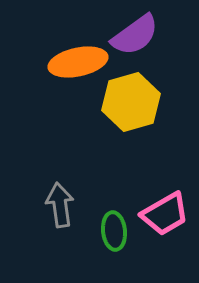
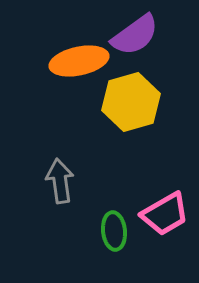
orange ellipse: moved 1 px right, 1 px up
gray arrow: moved 24 px up
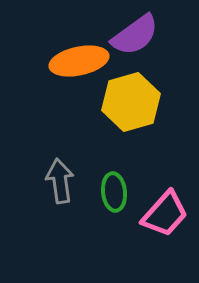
pink trapezoid: rotated 18 degrees counterclockwise
green ellipse: moved 39 px up
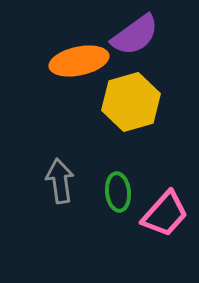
green ellipse: moved 4 px right
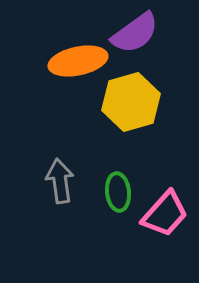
purple semicircle: moved 2 px up
orange ellipse: moved 1 px left
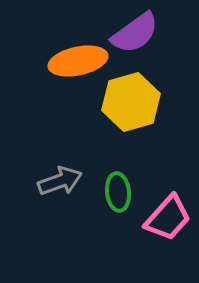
gray arrow: rotated 78 degrees clockwise
pink trapezoid: moved 3 px right, 4 px down
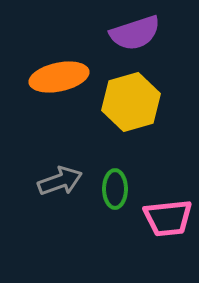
purple semicircle: rotated 18 degrees clockwise
orange ellipse: moved 19 px left, 16 px down
green ellipse: moved 3 px left, 3 px up; rotated 6 degrees clockwise
pink trapezoid: rotated 42 degrees clockwise
